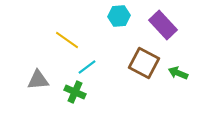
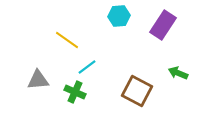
purple rectangle: rotated 76 degrees clockwise
brown square: moved 7 px left, 28 px down
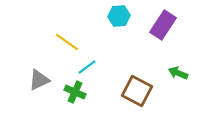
yellow line: moved 2 px down
gray triangle: moved 1 px right; rotated 20 degrees counterclockwise
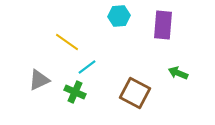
purple rectangle: rotated 28 degrees counterclockwise
brown square: moved 2 px left, 2 px down
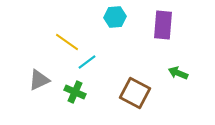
cyan hexagon: moved 4 px left, 1 px down
cyan line: moved 5 px up
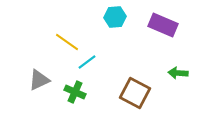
purple rectangle: rotated 72 degrees counterclockwise
green arrow: rotated 18 degrees counterclockwise
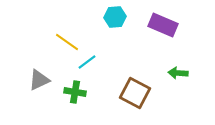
green cross: rotated 15 degrees counterclockwise
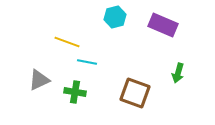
cyan hexagon: rotated 10 degrees counterclockwise
yellow line: rotated 15 degrees counterclockwise
cyan line: rotated 48 degrees clockwise
green arrow: rotated 78 degrees counterclockwise
brown square: rotated 8 degrees counterclockwise
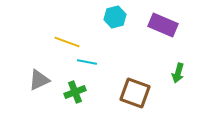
green cross: rotated 30 degrees counterclockwise
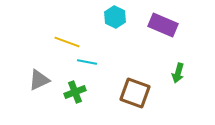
cyan hexagon: rotated 20 degrees counterclockwise
